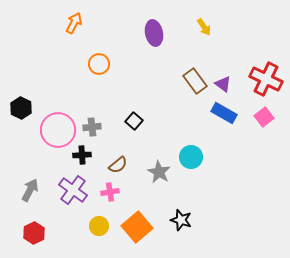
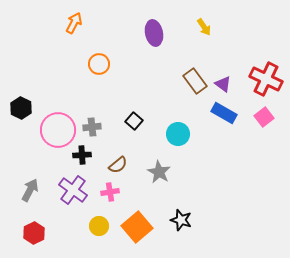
cyan circle: moved 13 px left, 23 px up
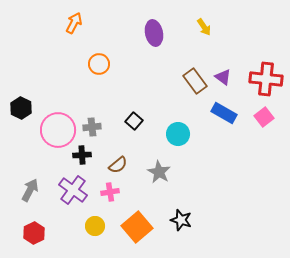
red cross: rotated 20 degrees counterclockwise
purple triangle: moved 7 px up
yellow circle: moved 4 px left
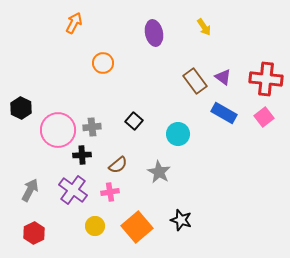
orange circle: moved 4 px right, 1 px up
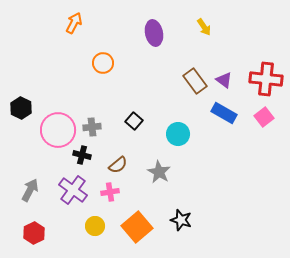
purple triangle: moved 1 px right, 3 px down
black cross: rotated 18 degrees clockwise
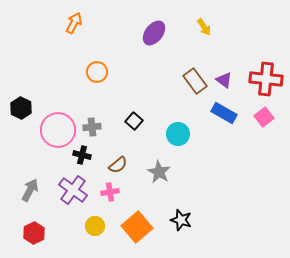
purple ellipse: rotated 50 degrees clockwise
orange circle: moved 6 px left, 9 px down
